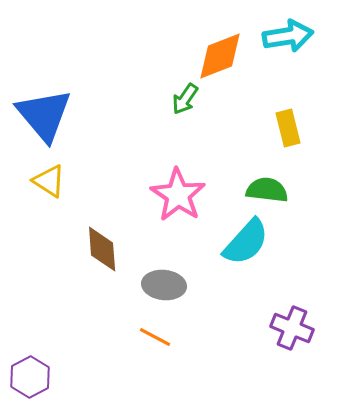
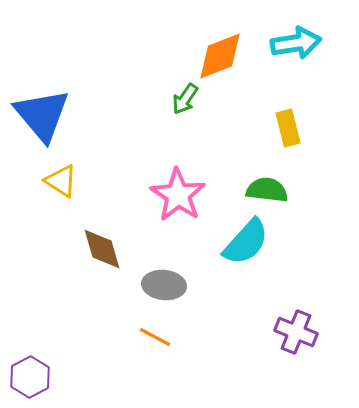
cyan arrow: moved 8 px right, 7 px down
blue triangle: moved 2 px left
yellow triangle: moved 12 px right
brown diamond: rotated 12 degrees counterclockwise
purple cross: moved 4 px right, 4 px down
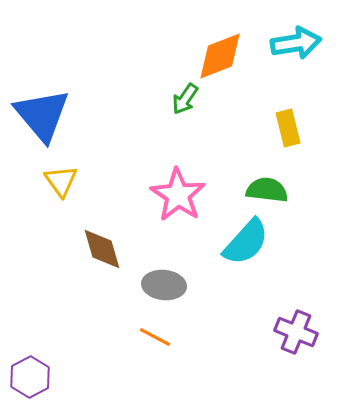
yellow triangle: rotated 21 degrees clockwise
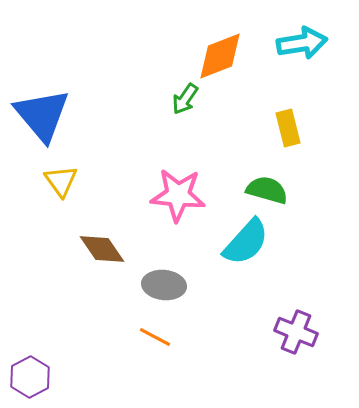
cyan arrow: moved 6 px right
green semicircle: rotated 9 degrees clockwise
pink star: rotated 28 degrees counterclockwise
brown diamond: rotated 18 degrees counterclockwise
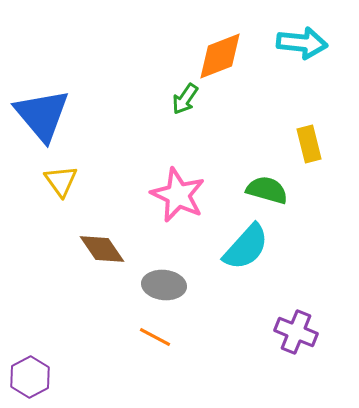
cyan arrow: rotated 15 degrees clockwise
yellow rectangle: moved 21 px right, 16 px down
pink star: rotated 20 degrees clockwise
cyan semicircle: moved 5 px down
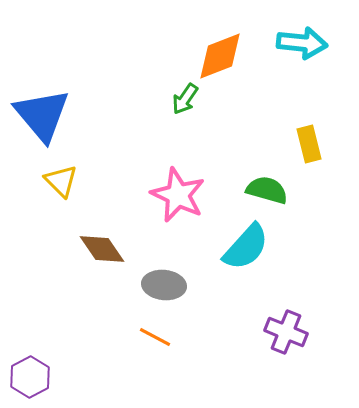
yellow triangle: rotated 9 degrees counterclockwise
purple cross: moved 10 px left
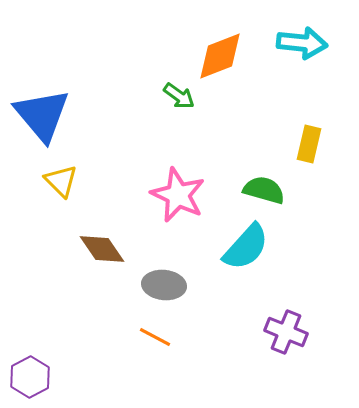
green arrow: moved 6 px left, 3 px up; rotated 88 degrees counterclockwise
yellow rectangle: rotated 27 degrees clockwise
green semicircle: moved 3 px left
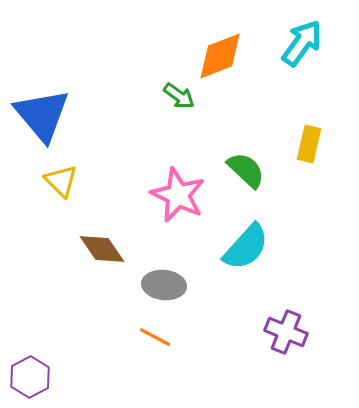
cyan arrow: rotated 60 degrees counterclockwise
green semicircle: moved 18 px left, 20 px up; rotated 27 degrees clockwise
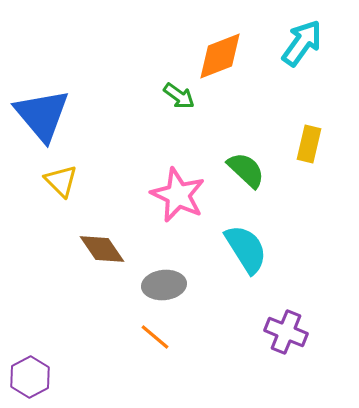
cyan semicircle: moved 2 px down; rotated 74 degrees counterclockwise
gray ellipse: rotated 12 degrees counterclockwise
orange line: rotated 12 degrees clockwise
